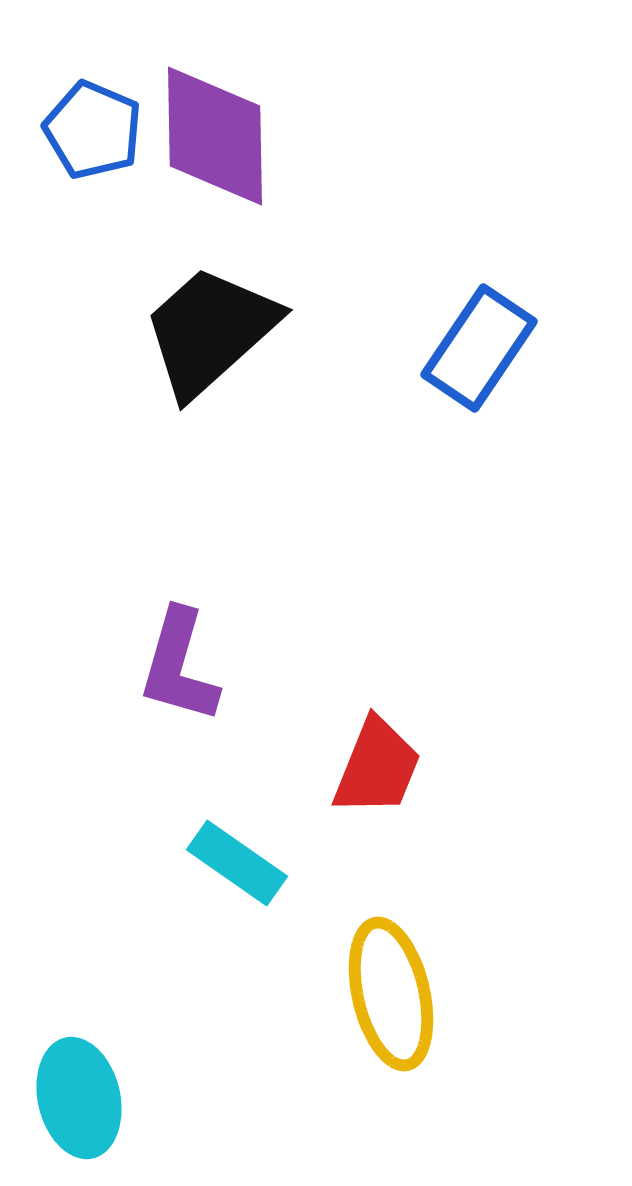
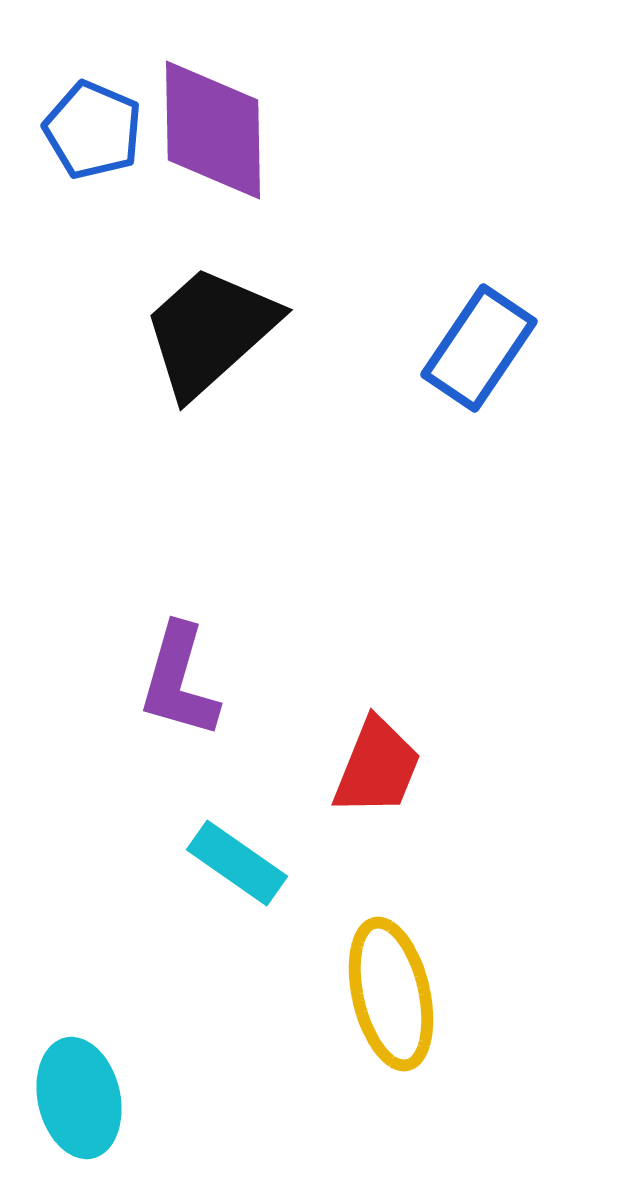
purple diamond: moved 2 px left, 6 px up
purple L-shape: moved 15 px down
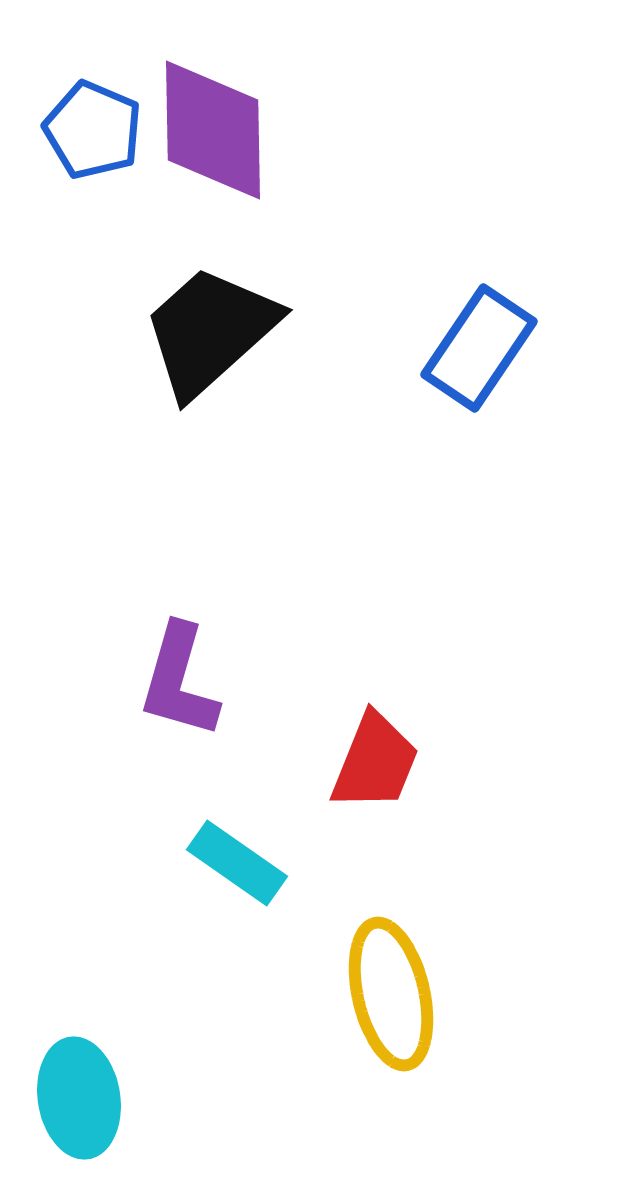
red trapezoid: moved 2 px left, 5 px up
cyan ellipse: rotated 4 degrees clockwise
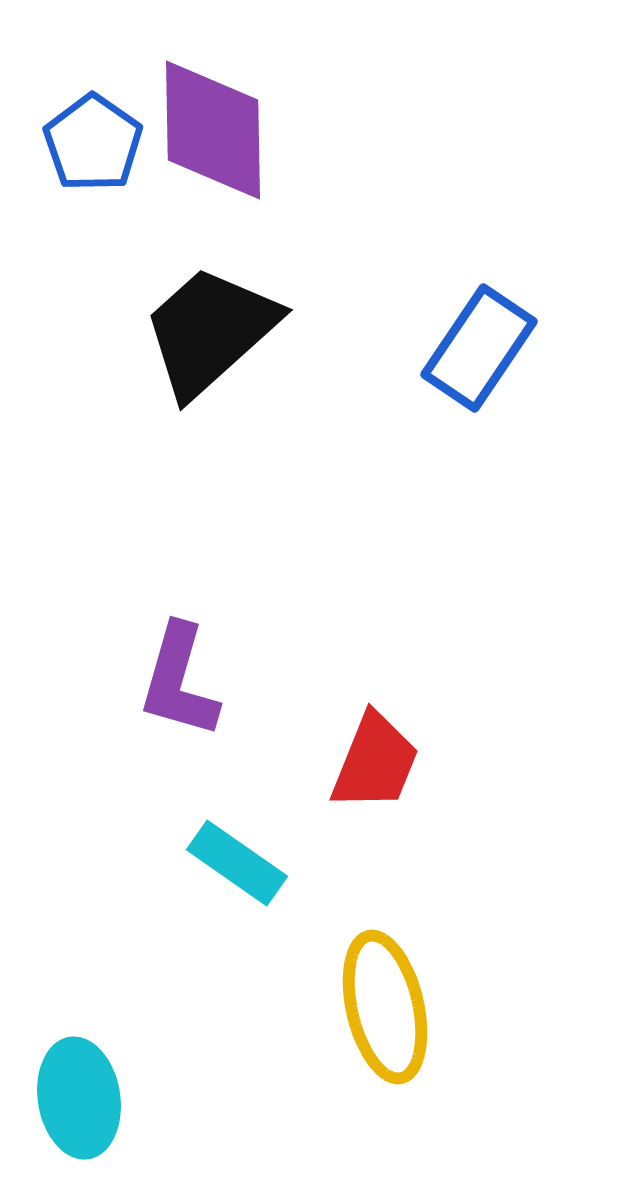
blue pentagon: moved 13 px down; rotated 12 degrees clockwise
yellow ellipse: moved 6 px left, 13 px down
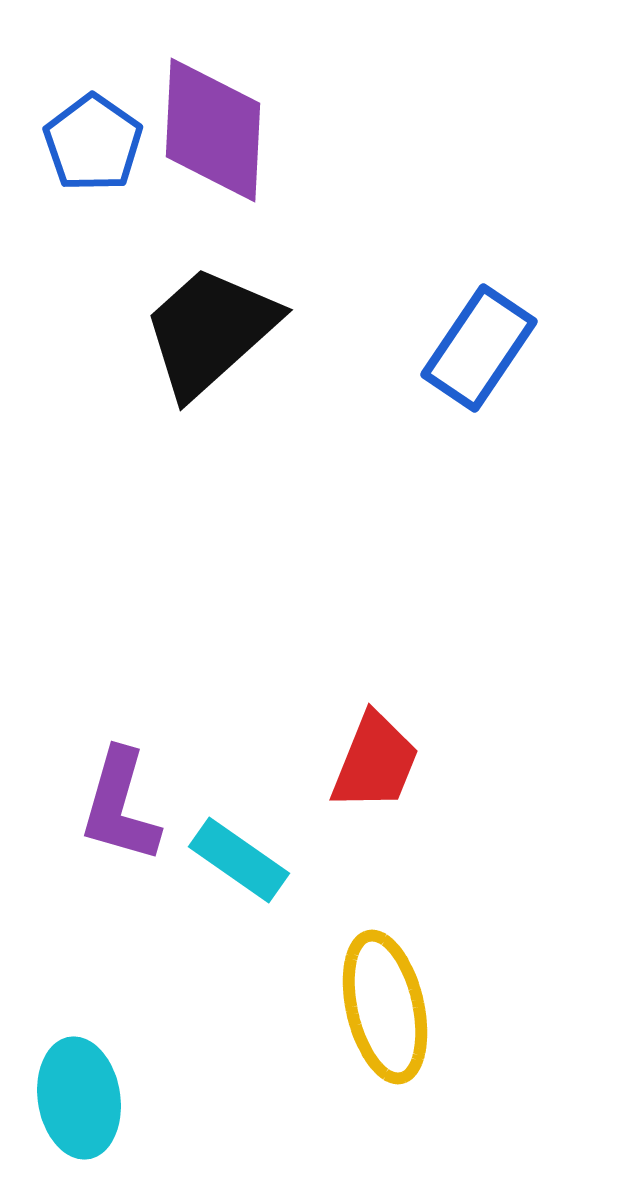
purple diamond: rotated 4 degrees clockwise
purple L-shape: moved 59 px left, 125 px down
cyan rectangle: moved 2 px right, 3 px up
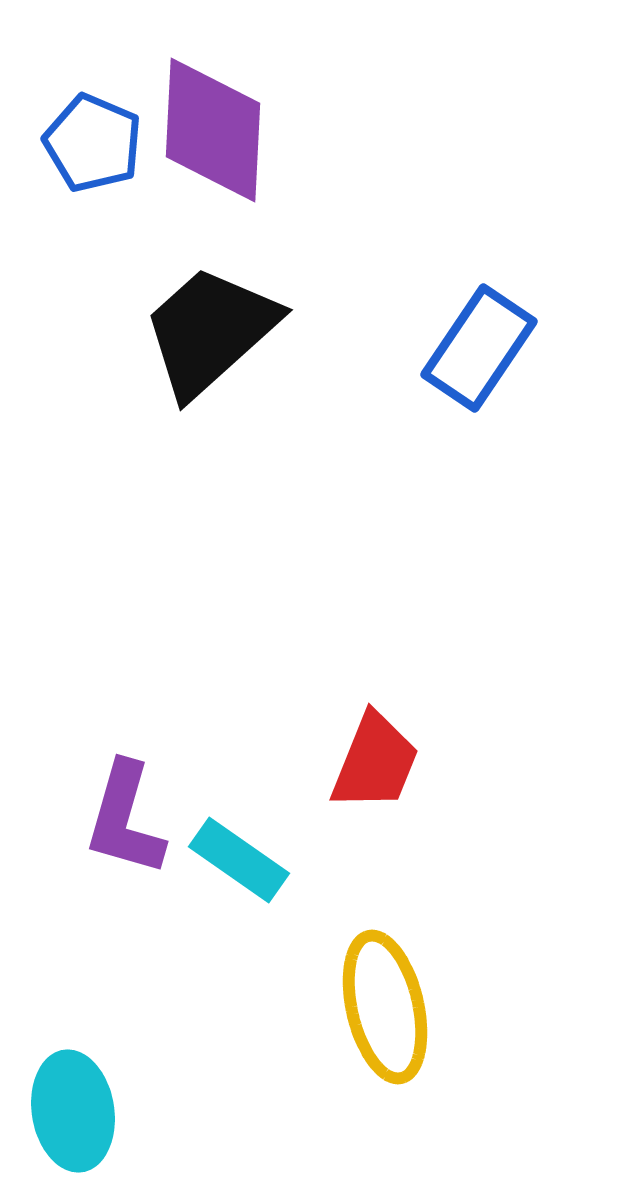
blue pentagon: rotated 12 degrees counterclockwise
purple L-shape: moved 5 px right, 13 px down
cyan ellipse: moved 6 px left, 13 px down
